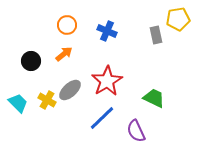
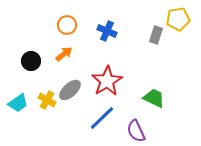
gray rectangle: rotated 30 degrees clockwise
cyan trapezoid: rotated 100 degrees clockwise
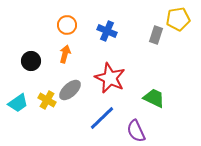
orange arrow: moved 1 px right; rotated 36 degrees counterclockwise
red star: moved 3 px right, 3 px up; rotated 16 degrees counterclockwise
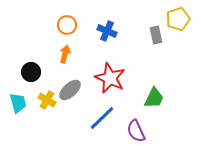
yellow pentagon: rotated 10 degrees counterclockwise
gray rectangle: rotated 30 degrees counterclockwise
black circle: moved 11 px down
green trapezoid: rotated 90 degrees clockwise
cyan trapezoid: rotated 70 degrees counterclockwise
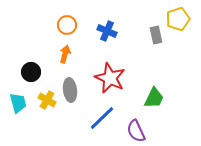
gray ellipse: rotated 55 degrees counterclockwise
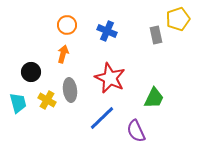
orange arrow: moved 2 px left
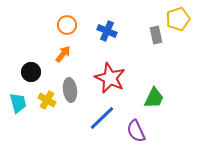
orange arrow: rotated 24 degrees clockwise
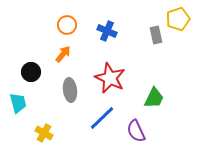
yellow cross: moved 3 px left, 33 px down
